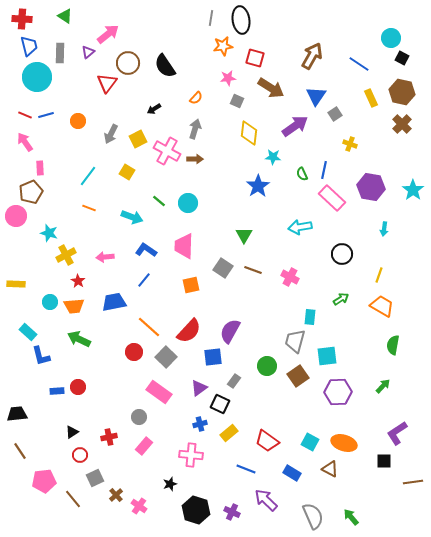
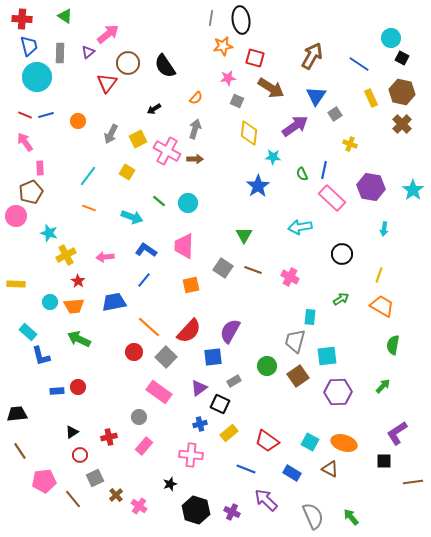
gray rectangle at (234, 381): rotated 24 degrees clockwise
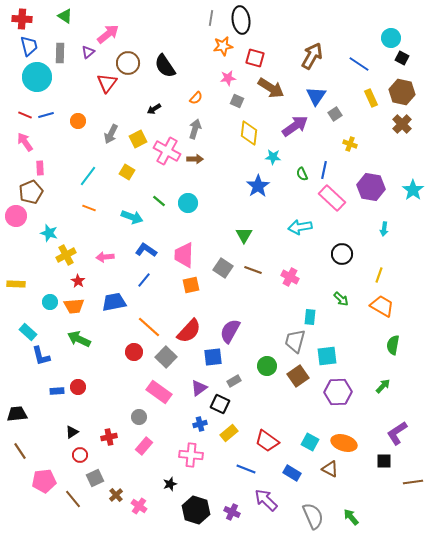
pink trapezoid at (184, 246): moved 9 px down
green arrow at (341, 299): rotated 77 degrees clockwise
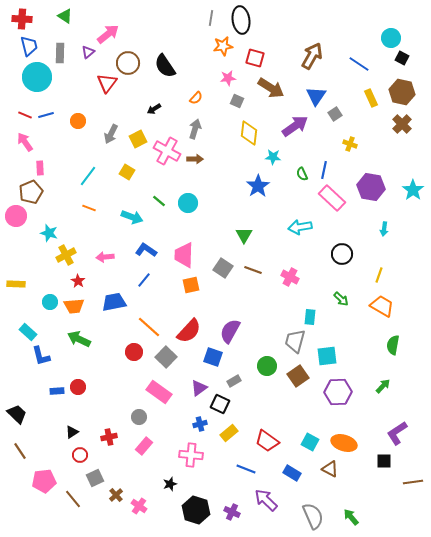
blue square at (213, 357): rotated 24 degrees clockwise
black trapezoid at (17, 414): rotated 50 degrees clockwise
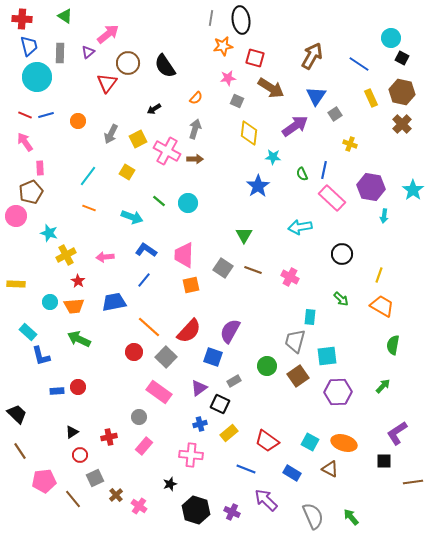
cyan arrow at (384, 229): moved 13 px up
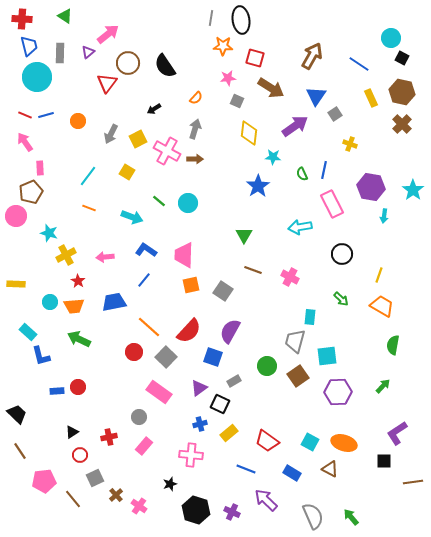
orange star at (223, 46): rotated 12 degrees clockwise
pink rectangle at (332, 198): moved 6 px down; rotated 20 degrees clockwise
gray square at (223, 268): moved 23 px down
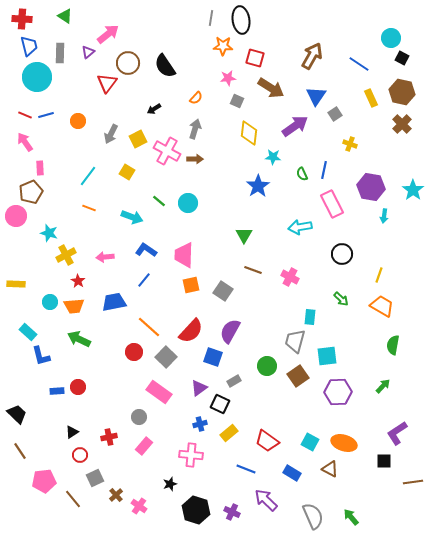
red semicircle at (189, 331): moved 2 px right
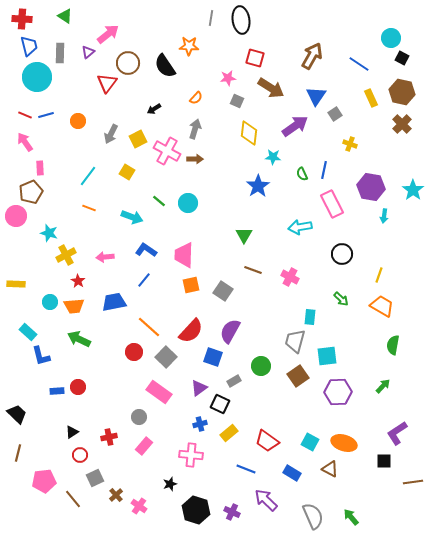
orange star at (223, 46): moved 34 px left
green circle at (267, 366): moved 6 px left
brown line at (20, 451): moved 2 px left, 2 px down; rotated 48 degrees clockwise
